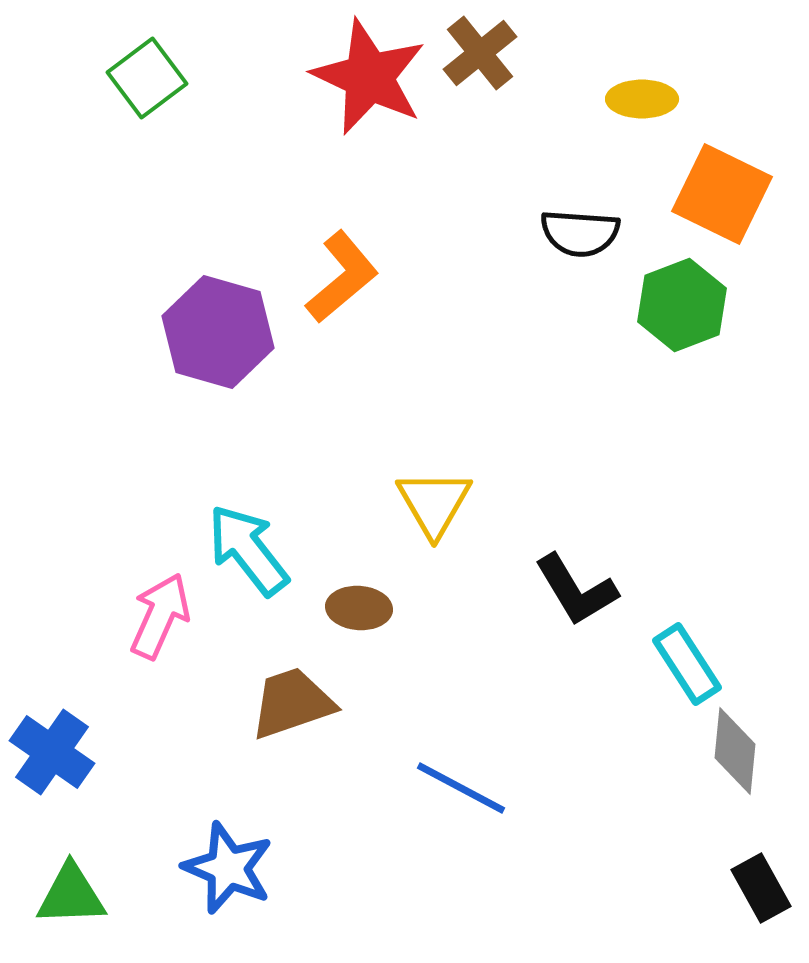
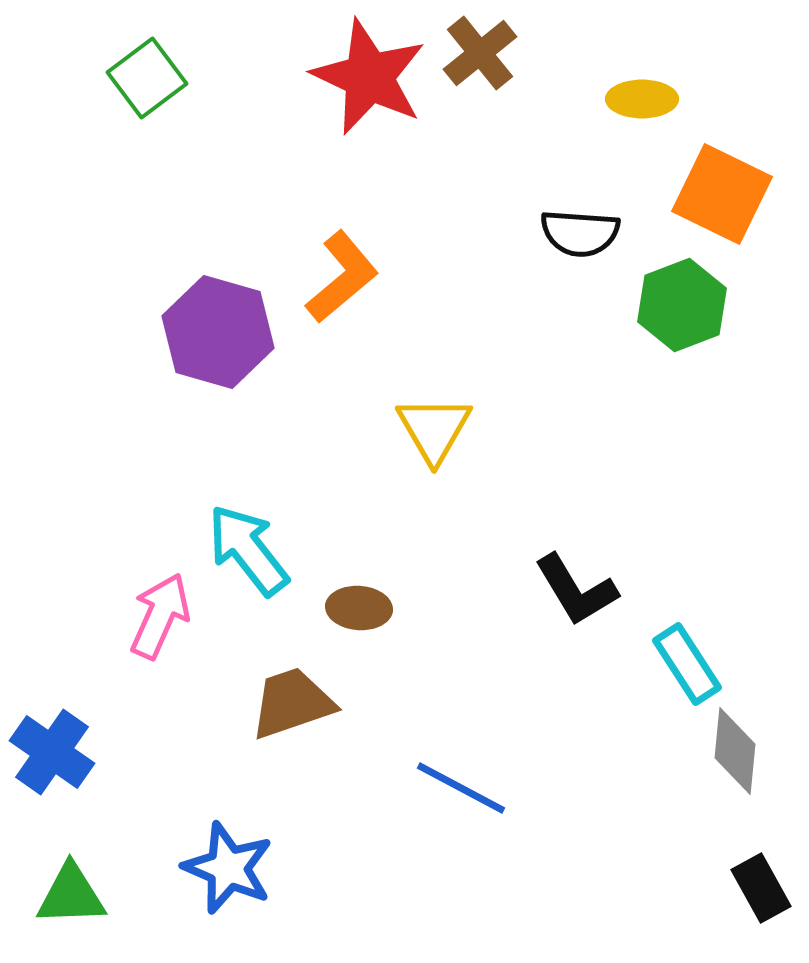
yellow triangle: moved 74 px up
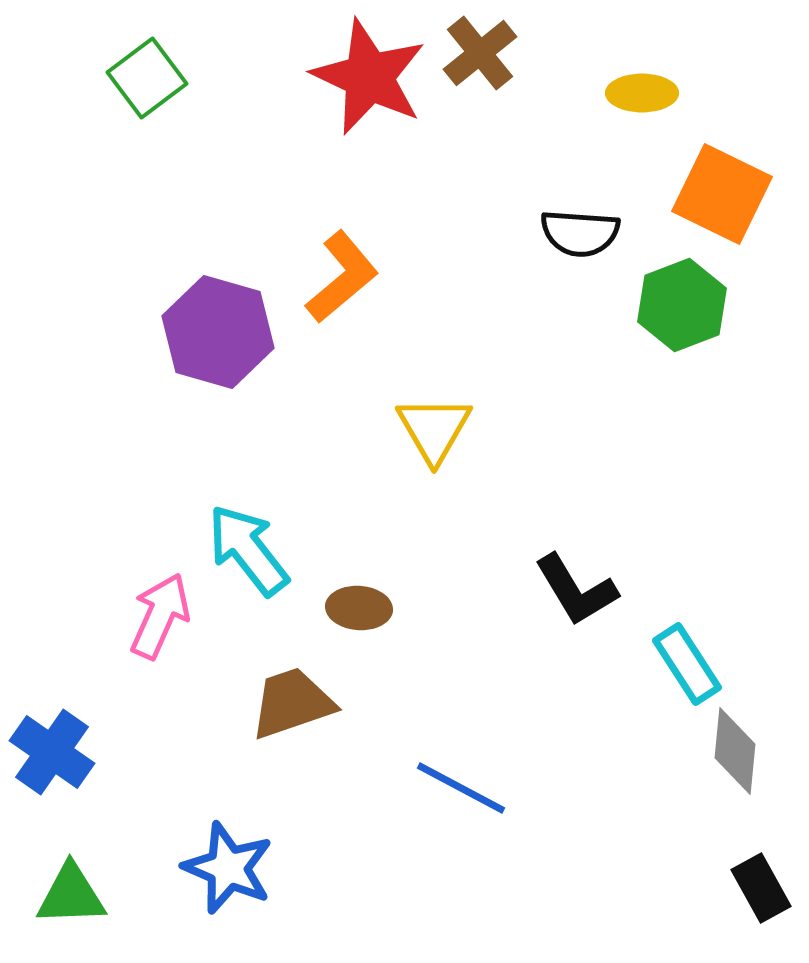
yellow ellipse: moved 6 px up
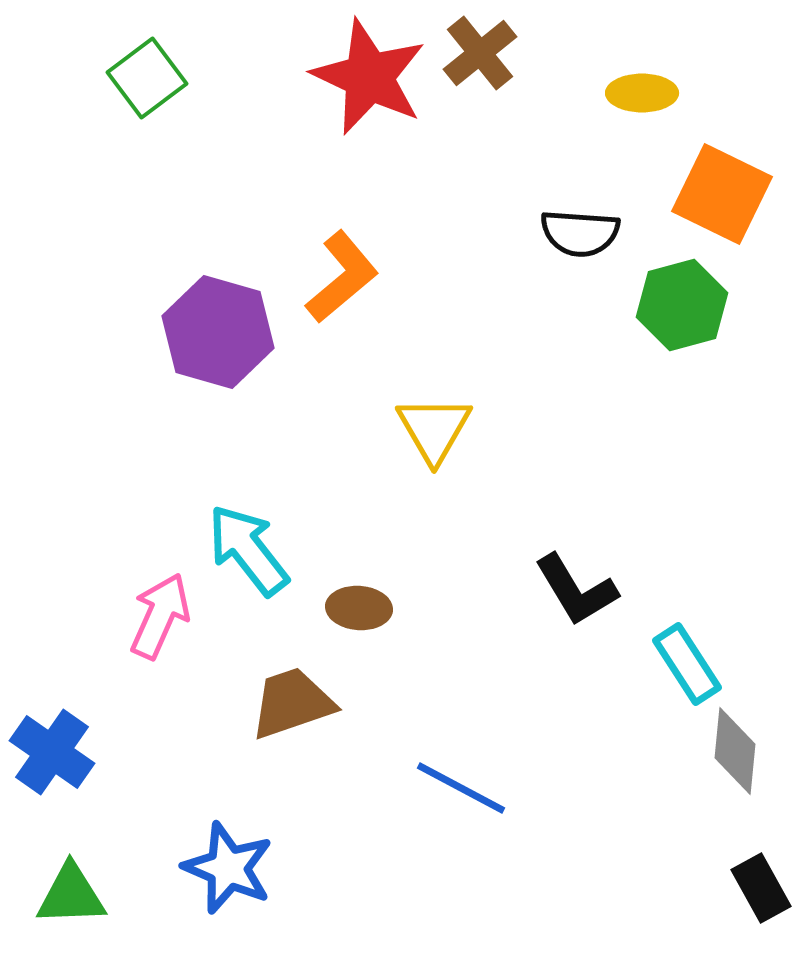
green hexagon: rotated 6 degrees clockwise
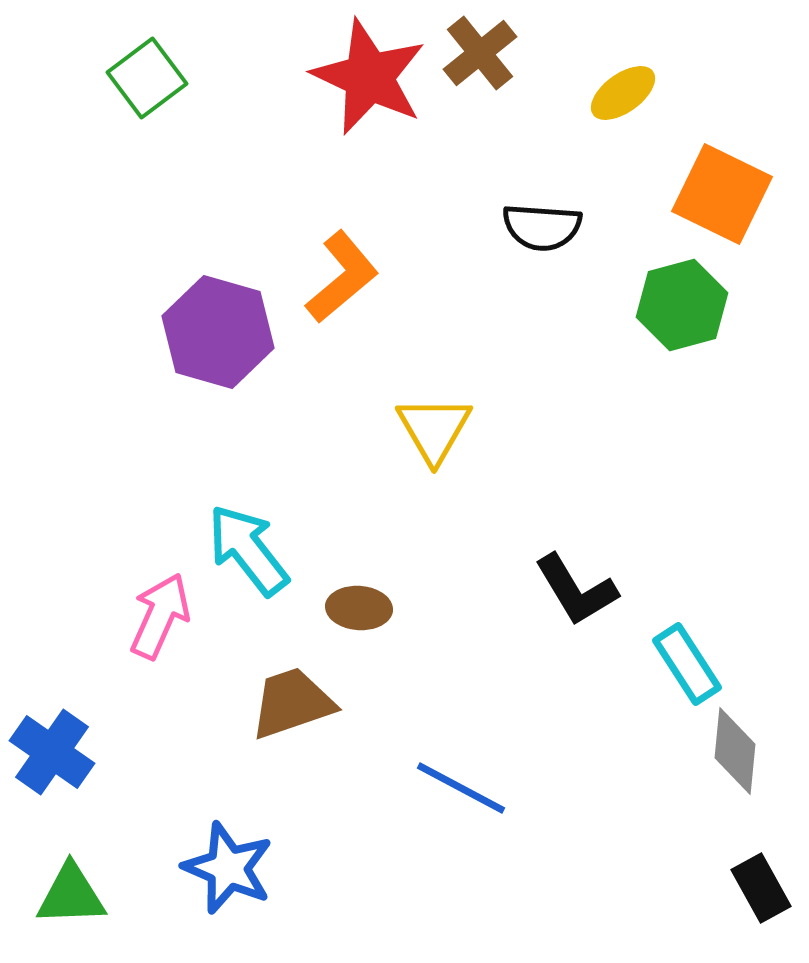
yellow ellipse: moved 19 px left; rotated 36 degrees counterclockwise
black semicircle: moved 38 px left, 6 px up
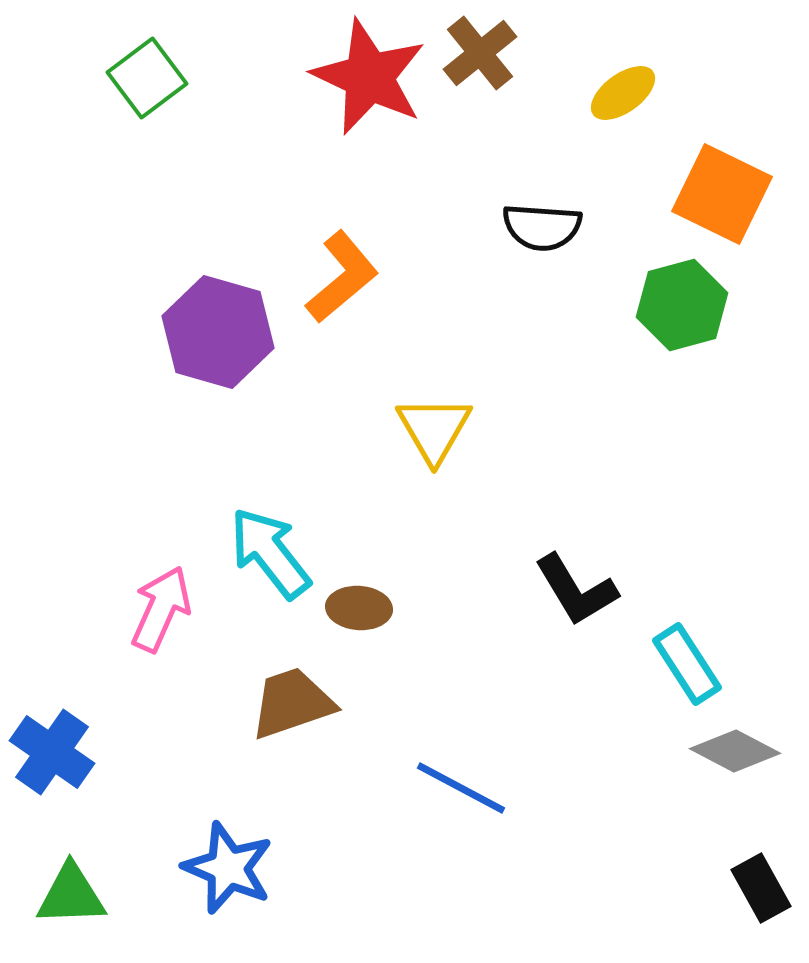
cyan arrow: moved 22 px right, 3 px down
pink arrow: moved 1 px right, 7 px up
gray diamond: rotated 68 degrees counterclockwise
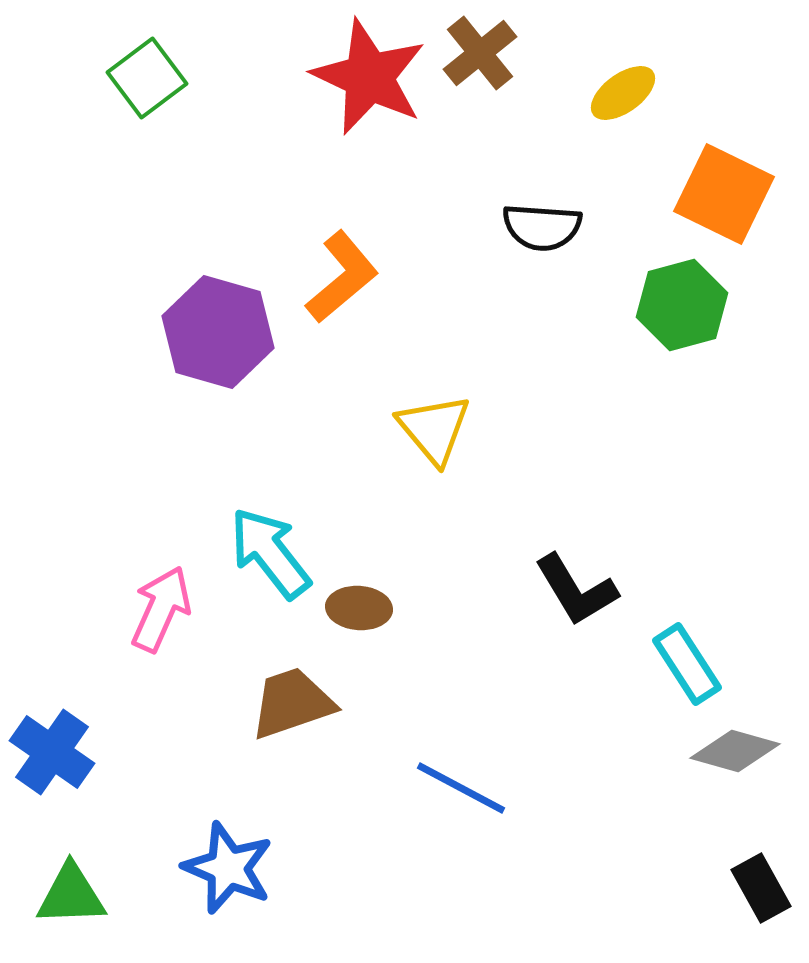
orange square: moved 2 px right
yellow triangle: rotated 10 degrees counterclockwise
gray diamond: rotated 12 degrees counterclockwise
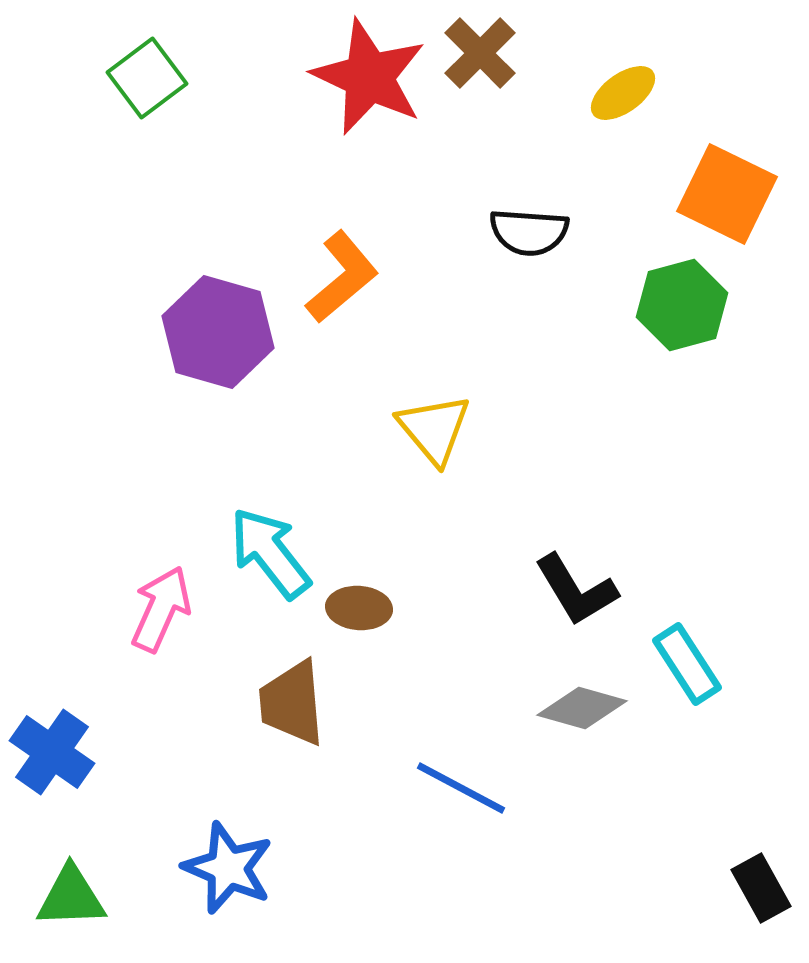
brown cross: rotated 6 degrees counterclockwise
orange square: moved 3 px right
black semicircle: moved 13 px left, 5 px down
brown trapezoid: rotated 76 degrees counterclockwise
gray diamond: moved 153 px left, 43 px up
green triangle: moved 2 px down
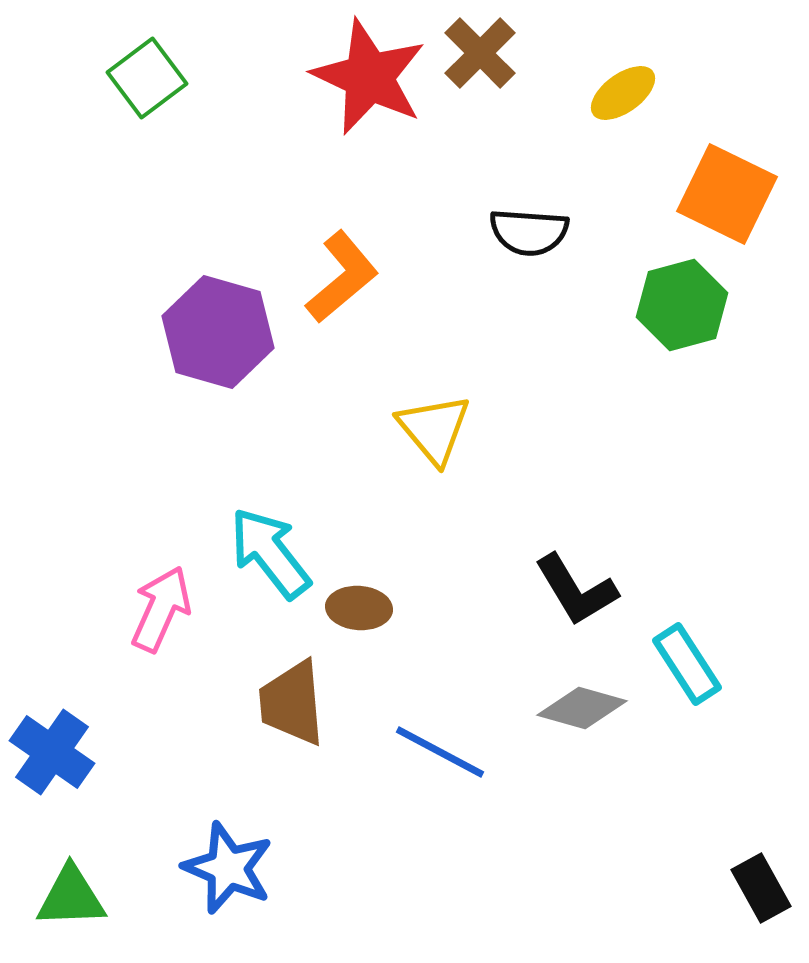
blue line: moved 21 px left, 36 px up
